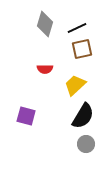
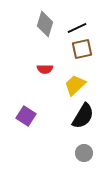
purple square: rotated 18 degrees clockwise
gray circle: moved 2 px left, 9 px down
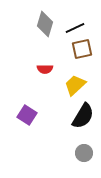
black line: moved 2 px left
purple square: moved 1 px right, 1 px up
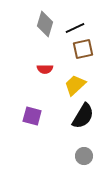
brown square: moved 1 px right
purple square: moved 5 px right, 1 px down; rotated 18 degrees counterclockwise
gray circle: moved 3 px down
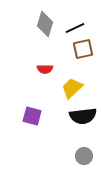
yellow trapezoid: moved 3 px left, 3 px down
black semicircle: rotated 52 degrees clockwise
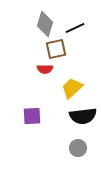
brown square: moved 27 px left
purple square: rotated 18 degrees counterclockwise
gray circle: moved 6 px left, 8 px up
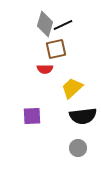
black line: moved 12 px left, 3 px up
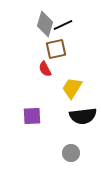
red semicircle: rotated 63 degrees clockwise
yellow trapezoid: rotated 15 degrees counterclockwise
gray circle: moved 7 px left, 5 px down
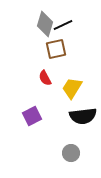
red semicircle: moved 9 px down
purple square: rotated 24 degrees counterclockwise
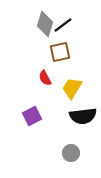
black line: rotated 12 degrees counterclockwise
brown square: moved 4 px right, 3 px down
